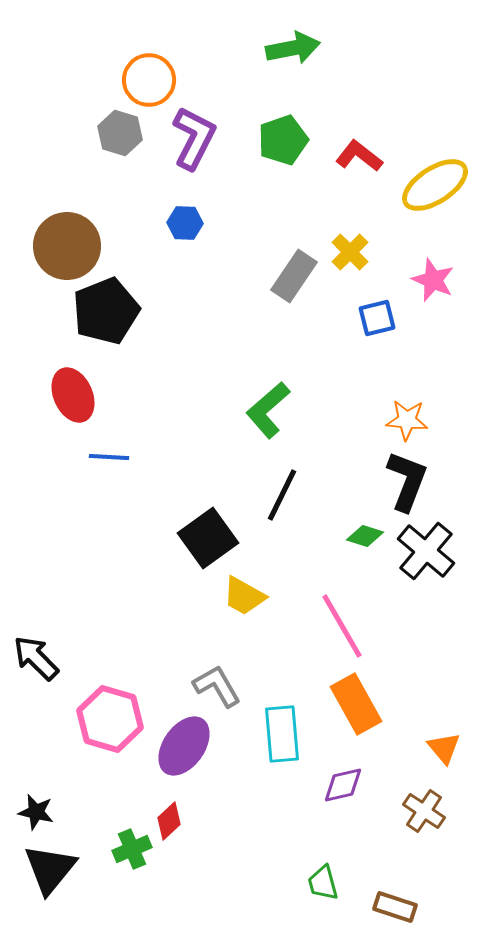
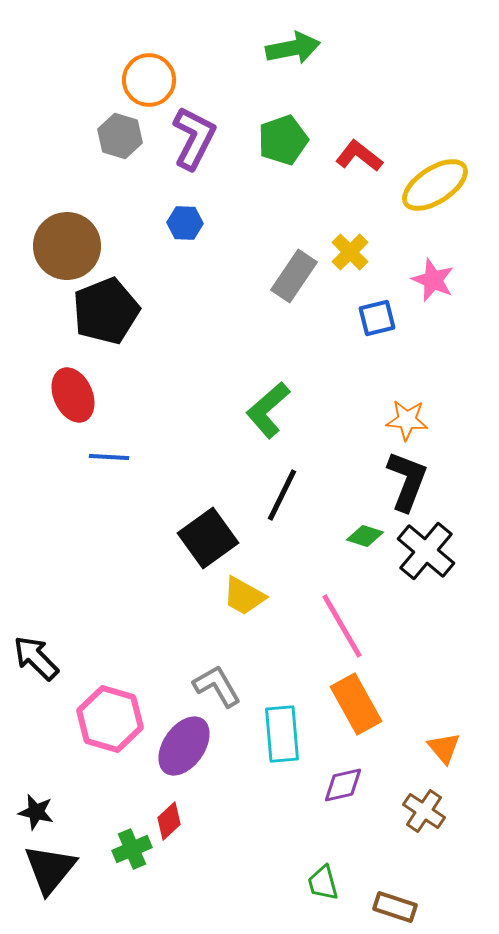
gray hexagon: moved 3 px down
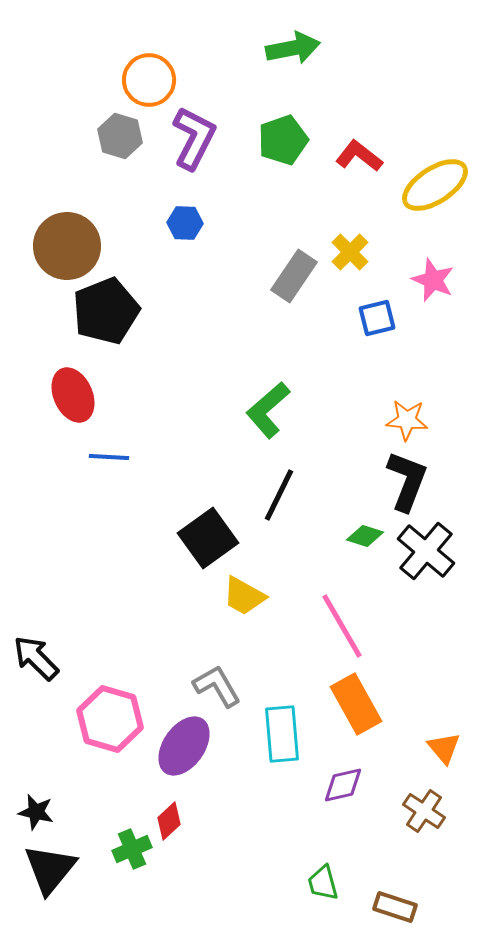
black line: moved 3 px left
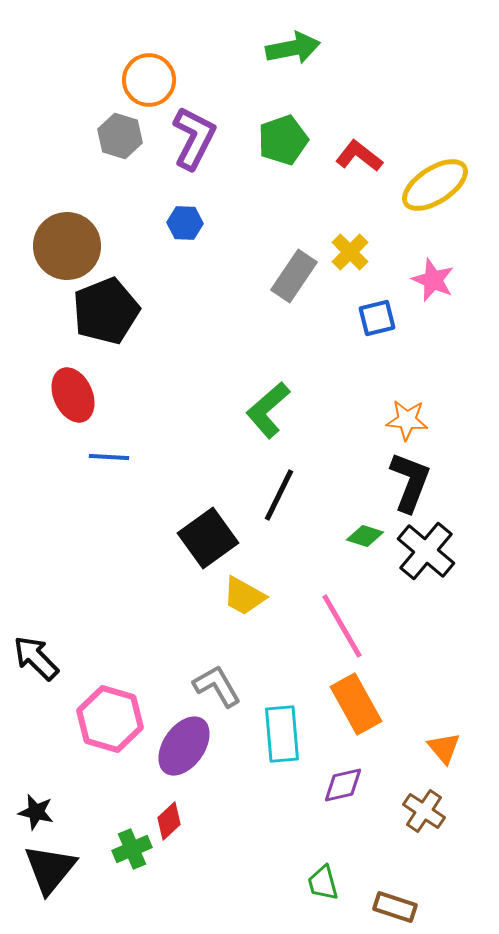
black L-shape: moved 3 px right, 1 px down
